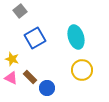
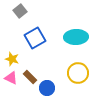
cyan ellipse: rotated 75 degrees counterclockwise
yellow circle: moved 4 px left, 3 px down
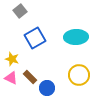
yellow circle: moved 1 px right, 2 px down
